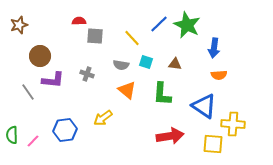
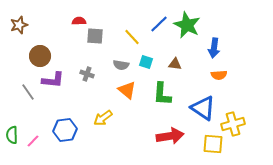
yellow line: moved 1 px up
blue triangle: moved 1 px left, 2 px down
yellow cross: rotated 20 degrees counterclockwise
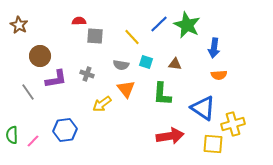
brown star: rotated 24 degrees counterclockwise
purple L-shape: moved 3 px right, 1 px up; rotated 15 degrees counterclockwise
orange triangle: moved 1 px left, 1 px up; rotated 12 degrees clockwise
yellow arrow: moved 1 px left, 14 px up
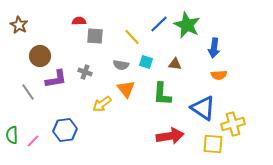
gray cross: moved 2 px left, 2 px up
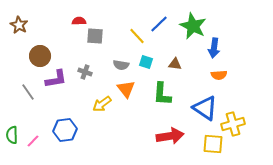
green star: moved 6 px right, 1 px down
yellow line: moved 5 px right, 1 px up
blue triangle: moved 2 px right
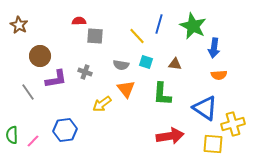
blue line: rotated 30 degrees counterclockwise
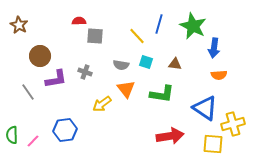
green L-shape: rotated 85 degrees counterclockwise
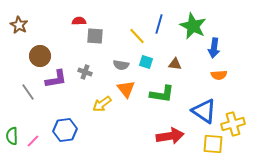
blue triangle: moved 1 px left, 3 px down
green semicircle: moved 1 px down
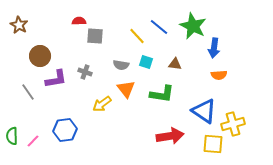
blue line: moved 3 px down; rotated 66 degrees counterclockwise
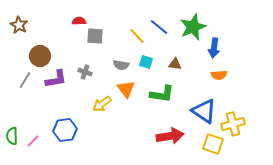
green star: moved 1 px down; rotated 24 degrees clockwise
gray line: moved 3 px left, 12 px up; rotated 66 degrees clockwise
yellow square: rotated 15 degrees clockwise
